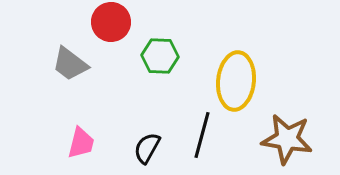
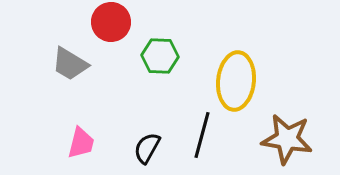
gray trapezoid: rotated 6 degrees counterclockwise
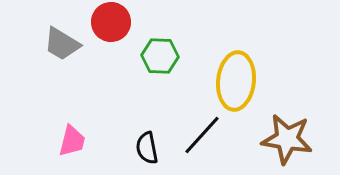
gray trapezoid: moved 8 px left, 20 px up
black line: rotated 27 degrees clockwise
pink trapezoid: moved 9 px left, 2 px up
black semicircle: rotated 40 degrees counterclockwise
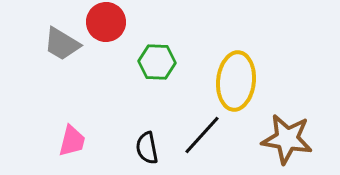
red circle: moved 5 px left
green hexagon: moved 3 px left, 6 px down
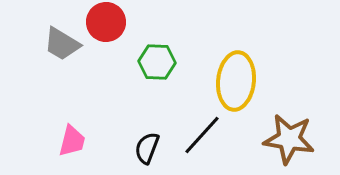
brown star: moved 2 px right
black semicircle: rotated 32 degrees clockwise
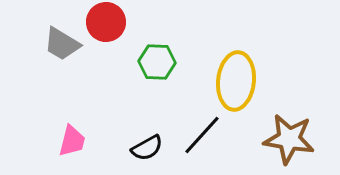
black semicircle: rotated 140 degrees counterclockwise
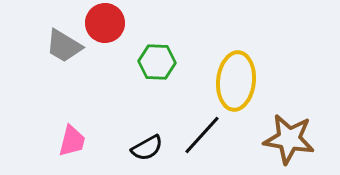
red circle: moved 1 px left, 1 px down
gray trapezoid: moved 2 px right, 2 px down
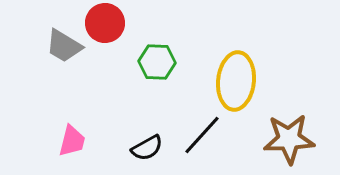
brown star: rotated 12 degrees counterclockwise
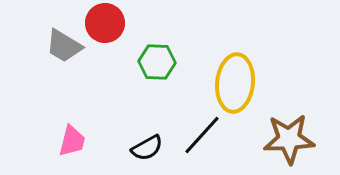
yellow ellipse: moved 1 px left, 2 px down
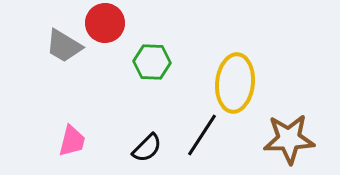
green hexagon: moved 5 px left
black line: rotated 9 degrees counterclockwise
black semicircle: rotated 16 degrees counterclockwise
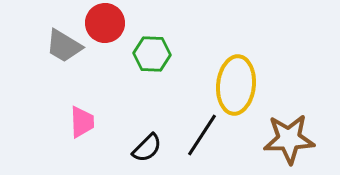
green hexagon: moved 8 px up
yellow ellipse: moved 1 px right, 2 px down
pink trapezoid: moved 10 px right, 19 px up; rotated 16 degrees counterclockwise
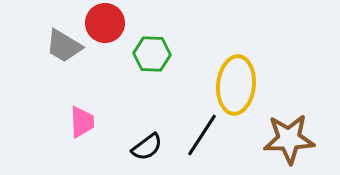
black semicircle: moved 1 px up; rotated 8 degrees clockwise
